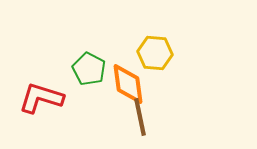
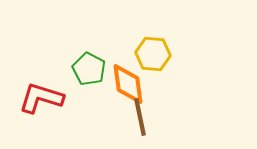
yellow hexagon: moved 2 px left, 1 px down
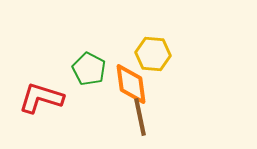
orange diamond: moved 3 px right
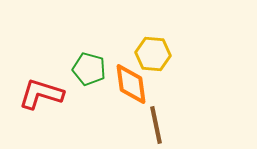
green pentagon: rotated 12 degrees counterclockwise
red L-shape: moved 4 px up
brown line: moved 16 px right, 8 px down
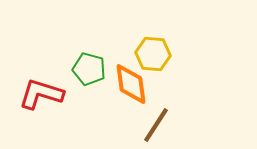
brown line: rotated 45 degrees clockwise
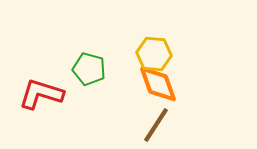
yellow hexagon: moved 1 px right
orange diamond: moved 27 px right; rotated 12 degrees counterclockwise
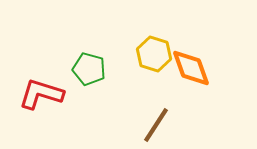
yellow hexagon: rotated 12 degrees clockwise
orange diamond: moved 33 px right, 16 px up
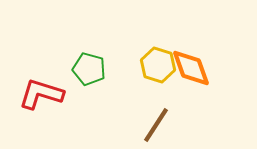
yellow hexagon: moved 4 px right, 11 px down
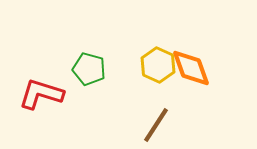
yellow hexagon: rotated 8 degrees clockwise
